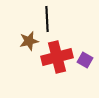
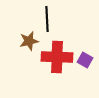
red cross: rotated 16 degrees clockwise
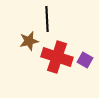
red cross: rotated 16 degrees clockwise
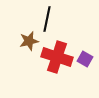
black line: rotated 15 degrees clockwise
purple square: moved 1 px up
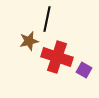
purple square: moved 1 px left, 11 px down
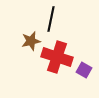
black line: moved 4 px right
brown star: moved 2 px right
